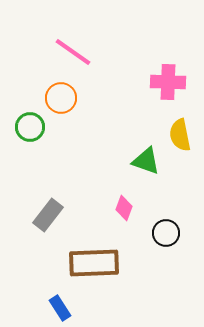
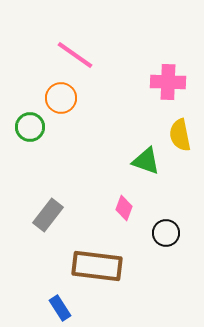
pink line: moved 2 px right, 3 px down
brown rectangle: moved 3 px right, 3 px down; rotated 9 degrees clockwise
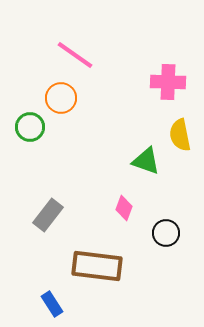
blue rectangle: moved 8 px left, 4 px up
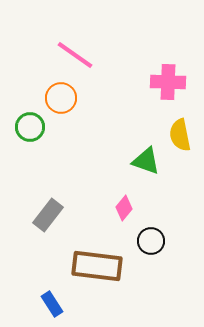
pink diamond: rotated 20 degrees clockwise
black circle: moved 15 px left, 8 px down
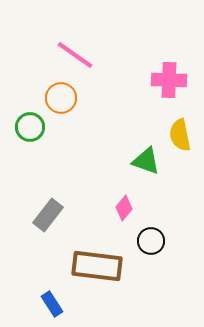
pink cross: moved 1 px right, 2 px up
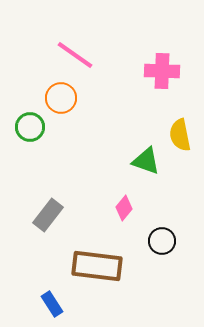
pink cross: moved 7 px left, 9 px up
black circle: moved 11 px right
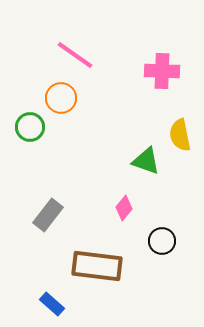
blue rectangle: rotated 15 degrees counterclockwise
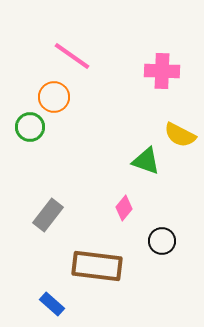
pink line: moved 3 px left, 1 px down
orange circle: moved 7 px left, 1 px up
yellow semicircle: rotated 52 degrees counterclockwise
